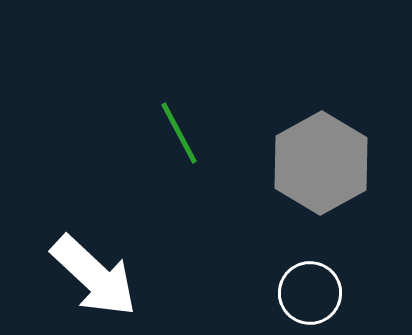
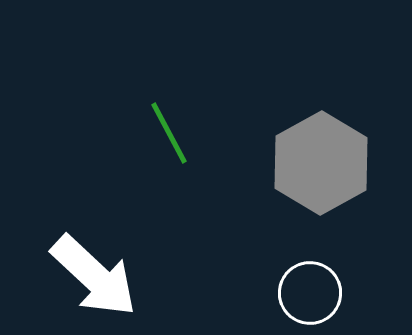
green line: moved 10 px left
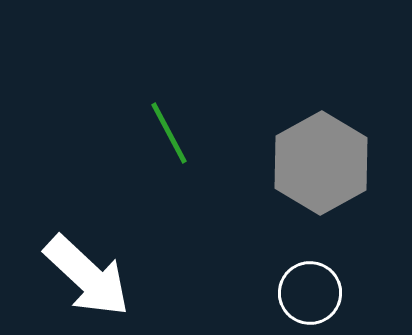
white arrow: moved 7 px left
